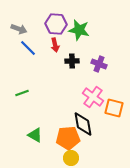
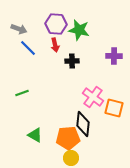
purple cross: moved 15 px right, 8 px up; rotated 21 degrees counterclockwise
black diamond: rotated 15 degrees clockwise
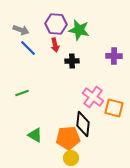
gray arrow: moved 2 px right, 1 px down
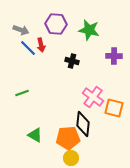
green star: moved 10 px right
red arrow: moved 14 px left
black cross: rotated 16 degrees clockwise
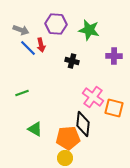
green triangle: moved 6 px up
yellow circle: moved 6 px left
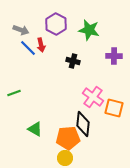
purple hexagon: rotated 25 degrees clockwise
black cross: moved 1 px right
green line: moved 8 px left
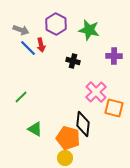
green line: moved 7 px right, 4 px down; rotated 24 degrees counterclockwise
pink cross: moved 3 px right, 5 px up; rotated 10 degrees clockwise
orange pentagon: rotated 20 degrees clockwise
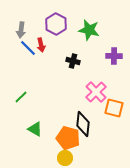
gray arrow: rotated 77 degrees clockwise
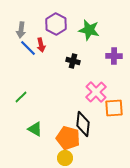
orange square: rotated 18 degrees counterclockwise
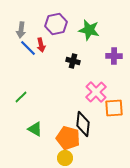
purple hexagon: rotated 20 degrees clockwise
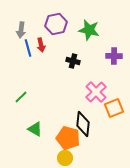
blue line: rotated 30 degrees clockwise
orange square: rotated 18 degrees counterclockwise
